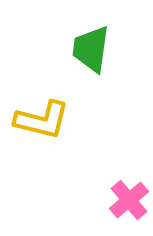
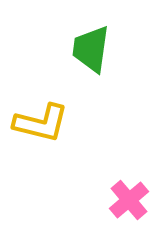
yellow L-shape: moved 1 px left, 3 px down
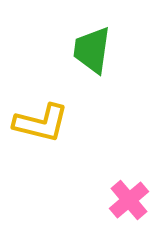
green trapezoid: moved 1 px right, 1 px down
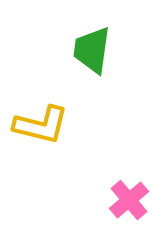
yellow L-shape: moved 2 px down
